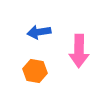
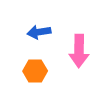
orange hexagon: rotated 10 degrees counterclockwise
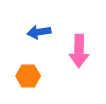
orange hexagon: moved 7 px left, 5 px down
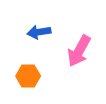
pink arrow: rotated 28 degrees clockwise
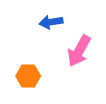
blue arrow: moved 12 px right, 10 px up
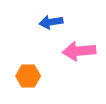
pink arrow: rotated 56 degrees clockwise
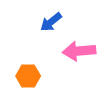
blue arrow: rotated 30 degrees counterclockwise
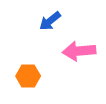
blue arrow: moved 1 px left, 1 px up
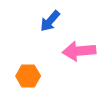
blue arrow: rotated 10 degrees counterclockwise
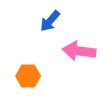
pink arrow: rotated 12 degrees clockwise
